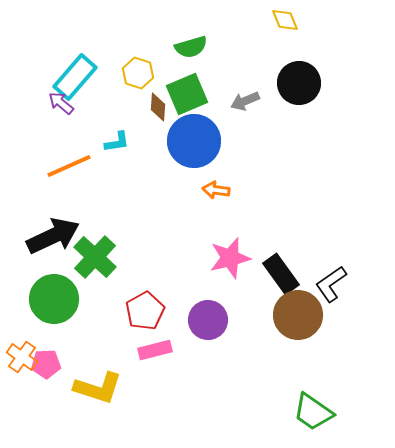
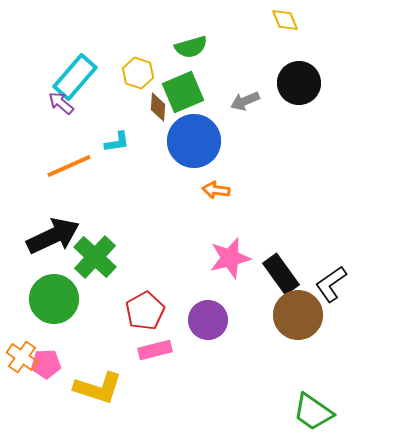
green square: moved 4 px left, 2 px up
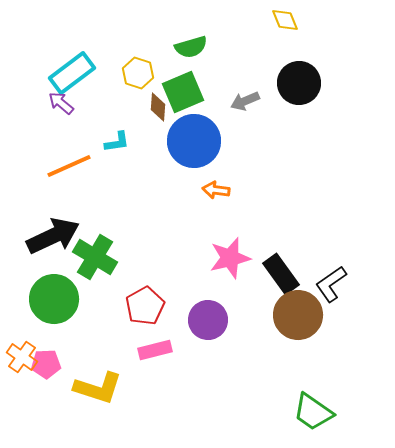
cyan rectangle: moved 3 px left, 4 px up; rotated 12 degrees clockwise
green cross: rotated 12 degrees counterclockwise
red pentagon: moved 5 px up
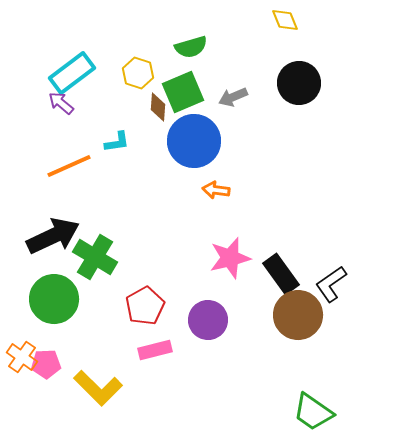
gray arrow: moved 12 px left, 4 px up
yellow L-shape: rotated 27 degrees clockwise
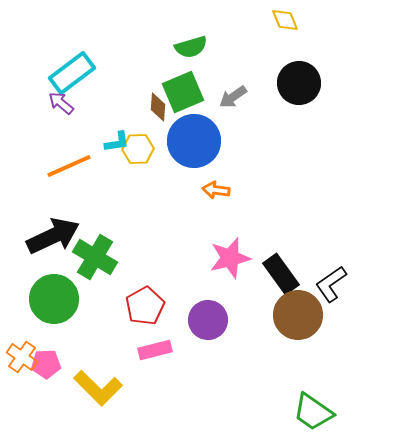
yellow hexagon: moved 76 px down; rotated 20 degrees counterclockwise
gray arrow: rotated 12 degrees counterclockwise
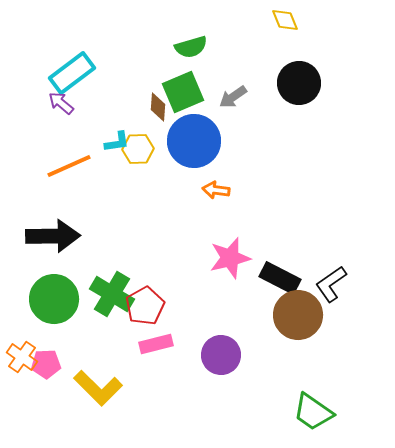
black arrow: rotated 24 degrees clockwise
green cross: moved 17 px right, 37 px down
black rectangle: moved 1 px left, 4 px down; rotated 27 degrees counterclockwise
purple circle: moved 13 px right, 35 px down
pink rectangle: moved 1 px right, 6 px up
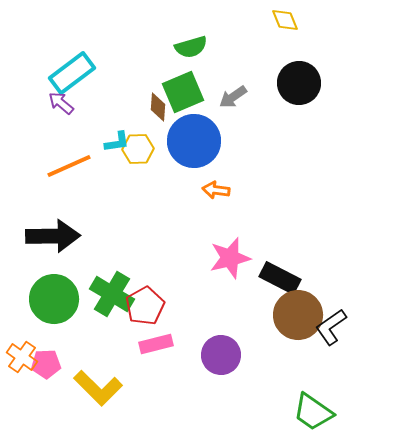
black L-shape: moved 43 px down
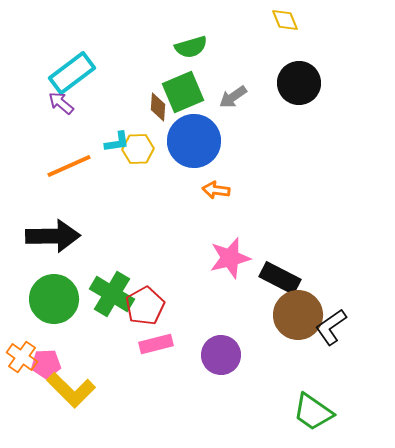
yellow L-shape: moved 27 px left, 2 px down
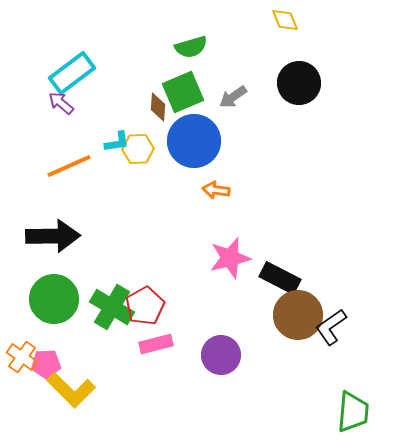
green cross: moved 13 px down
green trapezoid: moved 40 px right; rotated 120 degrees counterclockwise
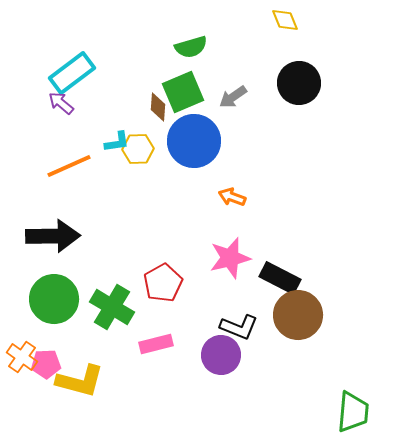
orange arrow: moved 16 px right, 7 px down; rotated 12 degrees clockwise
red pentagon: moved 18 px right, 23 px up
black L-shape: moved 92 px left; rotated 123 degrees counterclockwise
yellow L-shape: moved 9 px right, 9 px up; rotated 30 degrees counterclockwise
